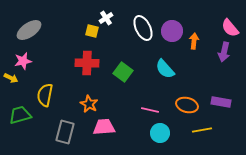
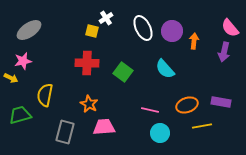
orange ellipse: rotated 35 degrees counterclockwise
yellow line: moved 4 px up
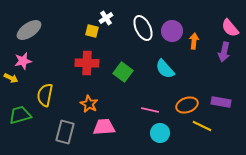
yellow line: rotated 36 degrees clockwise
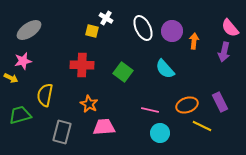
white cross: rotated 24 degrees counterclockwise
red cross: moved 5 px left, 2 px down
purple rectangle: moved 1 px left; rotated 54 degrees clockwise
gray rectangle: moved 3 px left
